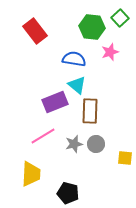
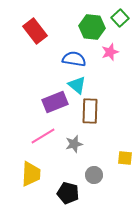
gray circle: moved 2 px left, 31 px down
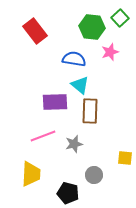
cyan triangle: moved 3 px right
purple rectangle: rotated 20 degrees clockwise
pink line: rotated 10 degrees clockwise
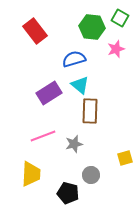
green square: rotated 18 degrees counterclockwise
pink star: moved 6 px right, 3 px up
blue semicircle: rotated 25 degrees counterclockwise
purple rectangle: moved 6 px left, 9 px up; rotated 30 degrees counterclockwise
yellow square: rotated 21 degrees counterclockwise
gray circle: moved 3 px left
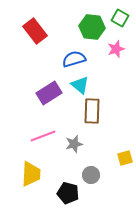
brown rectangle: moved 2 px right
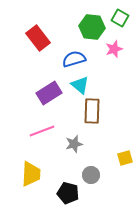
red rectangle: moved 3 px right, 7 px down
pink star: moved 2 px left
pink line: moved 1 px left, 5 px up
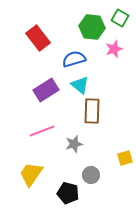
purple rectangle: moved 3 px left, 3 px up
yellow trapezoid: rotated 148 degrees counterclockwise
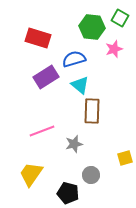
red rectangle: rotated 35 degrees counterclockwise
purple rectangle: moved 13 px up
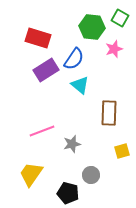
blue semicircle: rotated 140 degrees clockwise
purple rectangle: moved 7 px up
brown rectangle: moved 17 px right, 2 px down
gray star: moved 2 px left
yellow square: moved 3 px left, 7 px up
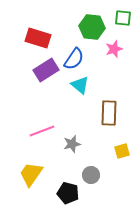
green square: moved 3 px right; rotated 24 degrees counterclockwise
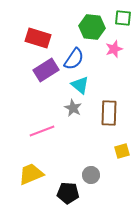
gray star: moved 1 px right, 36 px up; rotated 30 degrees counterclockwise
yellow trapezoid: rotated 32 degrees clockwise
black pentagon: rotated 10 degrees counterclockwise
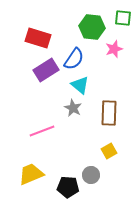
yellow square: moved 13 px left; rotated 14 degrees counterclockwise
black pentagon: moved 6 px up
